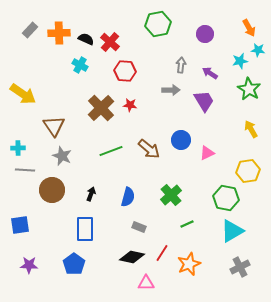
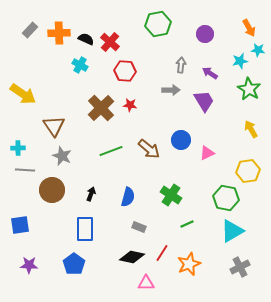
green cross at (171, 195): rotated 15 degrees counterclockwise
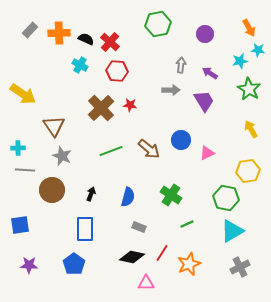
red hexagon at (125, 71): moved 8 px left
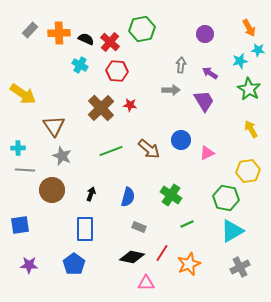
green hexagon at (158, 24): moved 16 px left, 5 px down
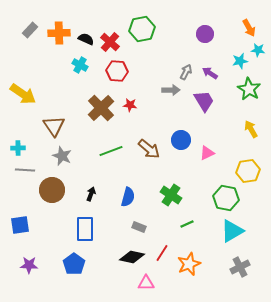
gray arrow at (181, 65): moved 5 px right, 7 px down; rotated 21 degrees clockwise
